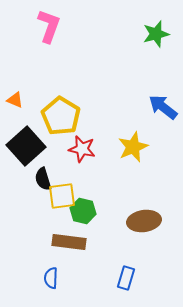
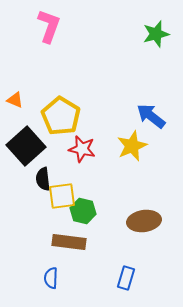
blue arrow: moved 12 px left, 9 px down
yellow star: moved 1 px left, 1 px up
black semicircle: rotated 10 degrees clockwise
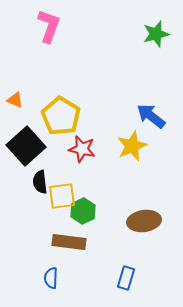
black semicircle: moved 3 px left, 3 px down
green hexagon: rotated 20 degrees clockwise
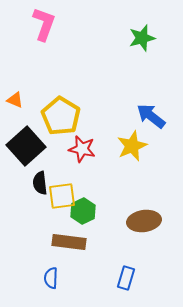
pink L-shape: moved 5 px left, 2 px up
green star: moved 14 px left, 4 px down
black semicircle: moved 1 px down
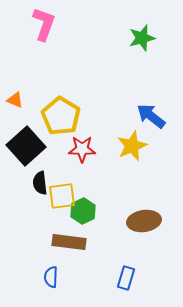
red star: rotated 12 degrees counterclockwise
blue semicircle: moved 1 px up
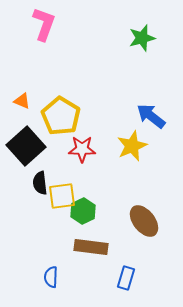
orange triangle: moved 7 px right, 1 px down
brown ellipse: rotated 60 degrees clockwise
brown rectangle: moved 22 px right, 5 px down
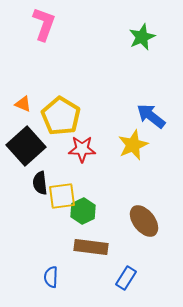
green star: moved 1 px up; rotated 8 degrees counterclockwise
orange triangle: moved 1 px right, 3 px down
yellow star: moved 1 px right, 1 px up
blue rectangle: rotated 15 degrees clockwise
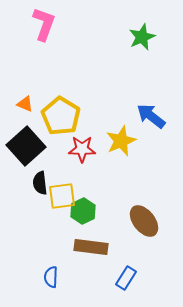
orange triangle: moved 2 px right
yellow star: moved 12 px left, 4 px up
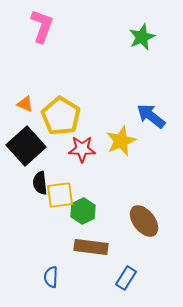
pink L-shape: moved 2 px left, 2 px down
yellow square: moved 2 px left, 1 px up
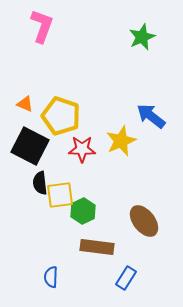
yellow pentagon: rotated 12 degrees counterclockwise
black square: moved 4 px right; rotated 21 degrees counterclockwise
brown rectangle: moved 6 px right
